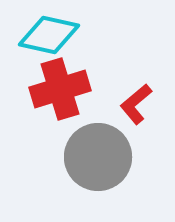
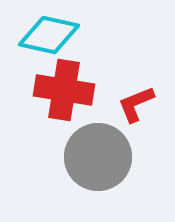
red cross: moved 4 px right, 1 px down; rotated 26 degrees clockwise
red L-shape: rotated 18 degrees clockwise
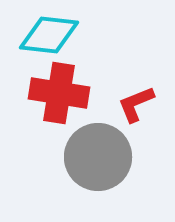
cyan diamond: rotated 6 degrees counterclockwise
red cross: moved 5 px left, 3 px down
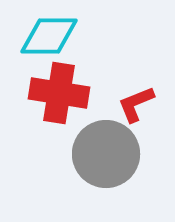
cyan diamond: moved 1 px down; rotated 6 degrees counterclockwise
gray circle: moved 8 px right, 3 px up
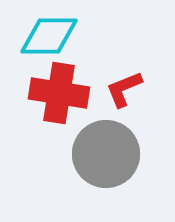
red L-shape: moved 12 px left, 15 px up
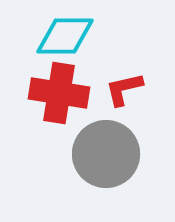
cyan diamond: moved 16 px right
red L-shape: rotated 9 degrees clockwise
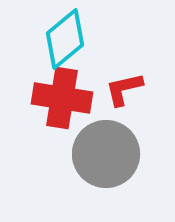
cyan diamond: moved 3 px down; rotated 40 degrees counterclockwise
red cross: moved 3 px right, 5 px down
